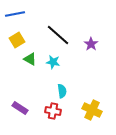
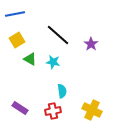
red cross: rotated 21 degrees counterclockwise
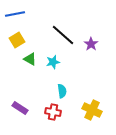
black line: moved 5 px right
cyan star: rotated 24 degrees counterclockwise
red cross: moved 1 px down; rotated 21 degrees clockwise
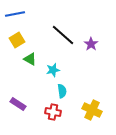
cyan star: moved 8 px down
purple rectangle: moved 2 px left, 4 px up
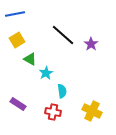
cyan star: moved 7 px left, 3 px down; rotated 16 degrees counterclockwise
yellow cross: moved 1 px down
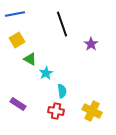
black line: moved 1 px left, 11 px up; rotated 30 degrees clockwise
red cross: moved 3 px right, 1 px up
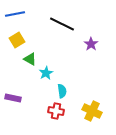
black line: rotated 45 degrees counterclockwise
purple rectangle: moved 5 px left, 6 px up; rotated 21 degrees counterclockwise
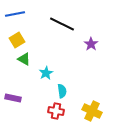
green triangle: moved 6 px left
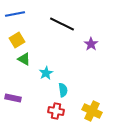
cyan semicircle: moved 1 px right, 1 px up
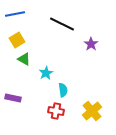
yellow cross: rotated 24 degrees clockwise
